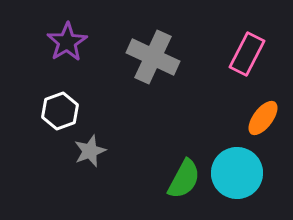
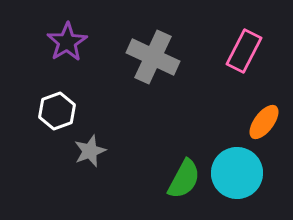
pink rectangle: moved 3 px left, 3 px up
white hexagon: moved 3 px left
orange ellipse: moved 1 px right, 4 px down
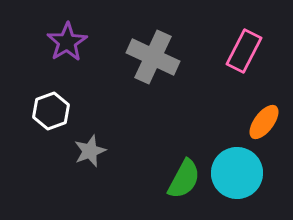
white hexagon: moved 6 px left
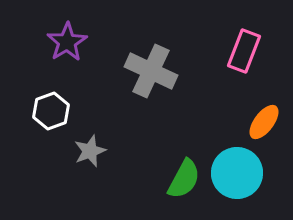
pink rectangle: rotated 6 degrees counterclockwise
gray cross: moved 2 px left, 14 px down
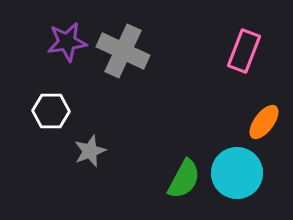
purple star: rotated 24 degrees clockwise
gray cross: moved 28 px left, 20 px up
white hexagon: rotated 21 degrees clockwise
